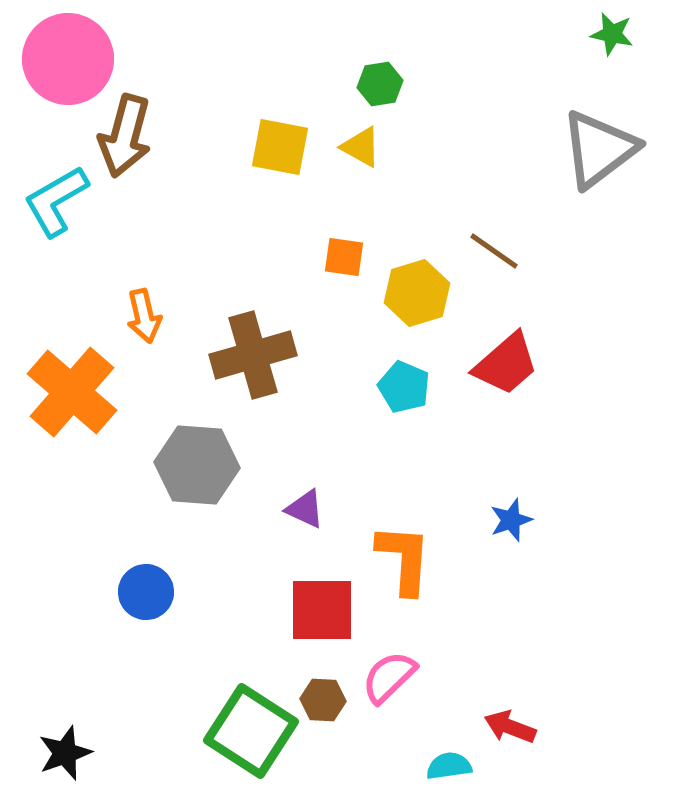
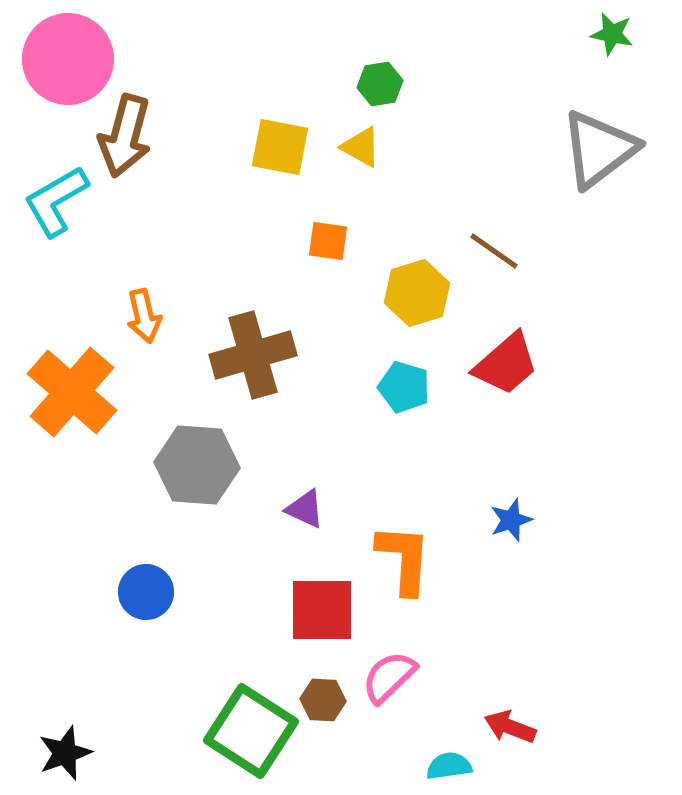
orange square: moved 16 px left, 16 px up
cyan pentagon: rotated 6 degrees counterclockwise
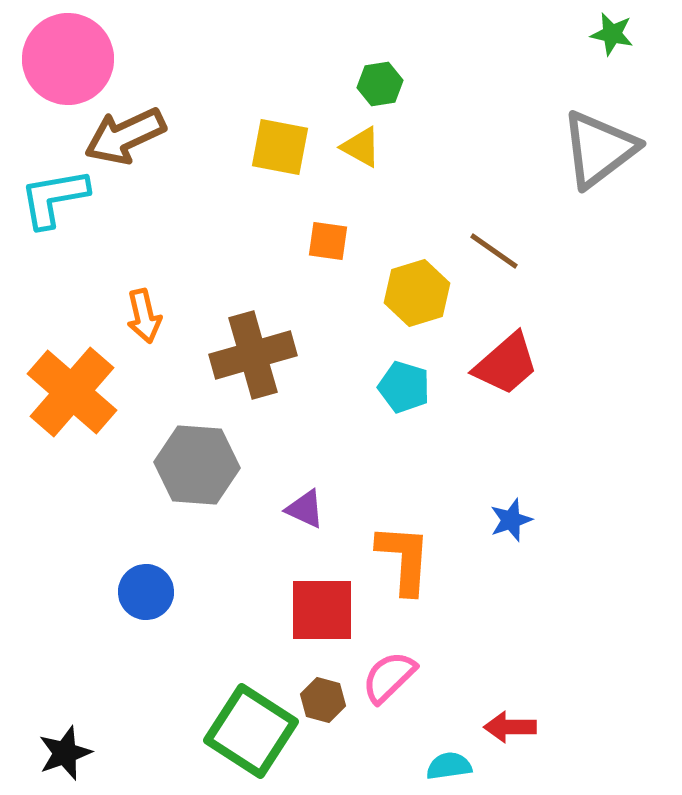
brown arrow: rotated 50 degrees clockwise
cyan L-shape: moved 2 px left, 3 px up; rotated 20 degrees clockwise
brown hexagon: rotated 12 degrees clockwise
red arrow: rotated 21 degrees counterclockwise
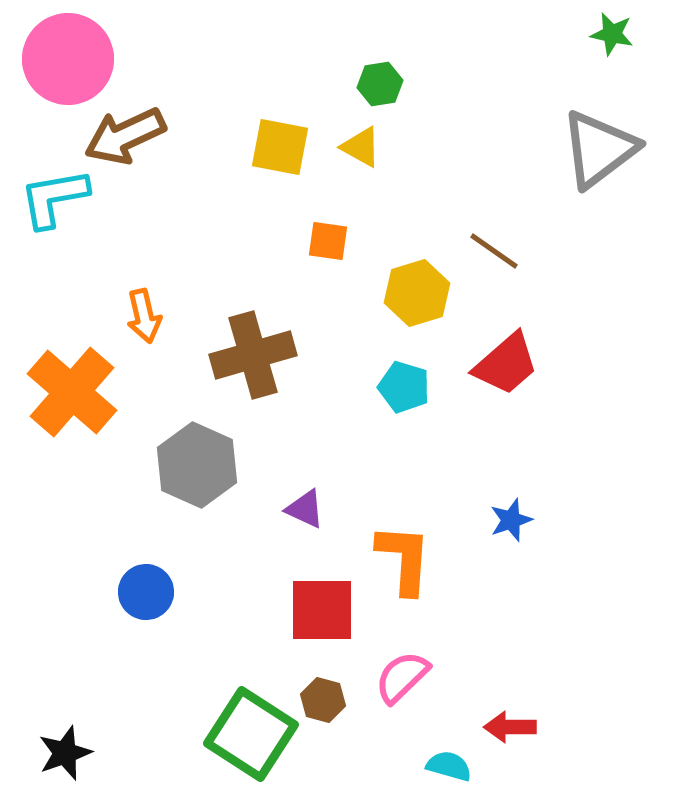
gray hexagon: rotated 20 degrees clockwise
pink semicircle: moved 13 px right
green square: moved 3 px down
cyan semicircle: rotated 24 degrees clockwise
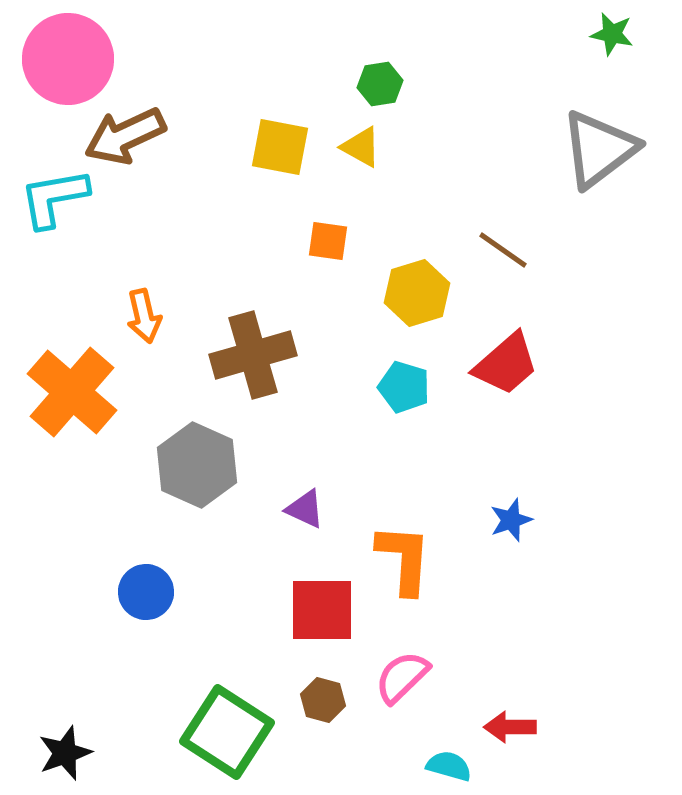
brown line: moved 9 px right, 1 px up
green square: moved 24 px left, 2 px up
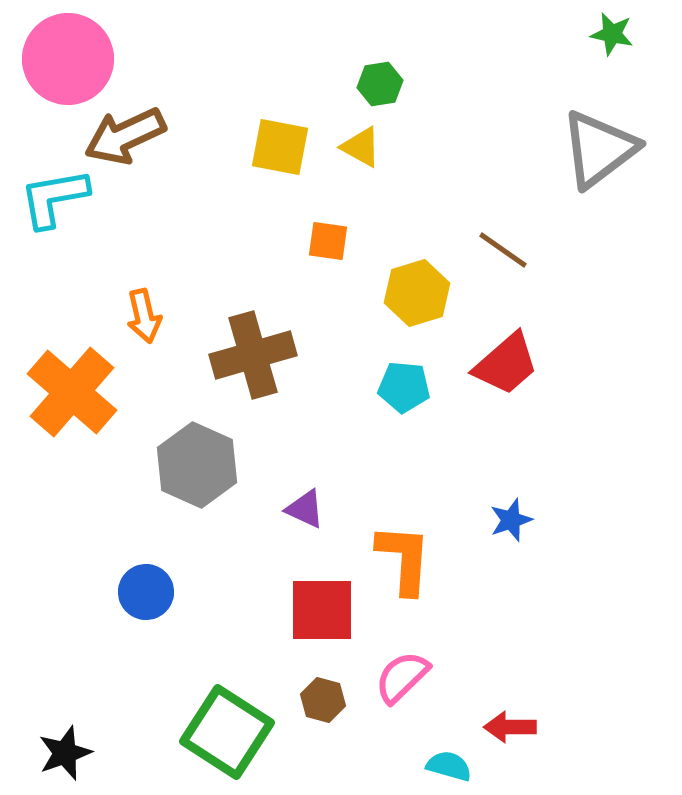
cyan pentagon: rotated 12 degrees counterclockwise
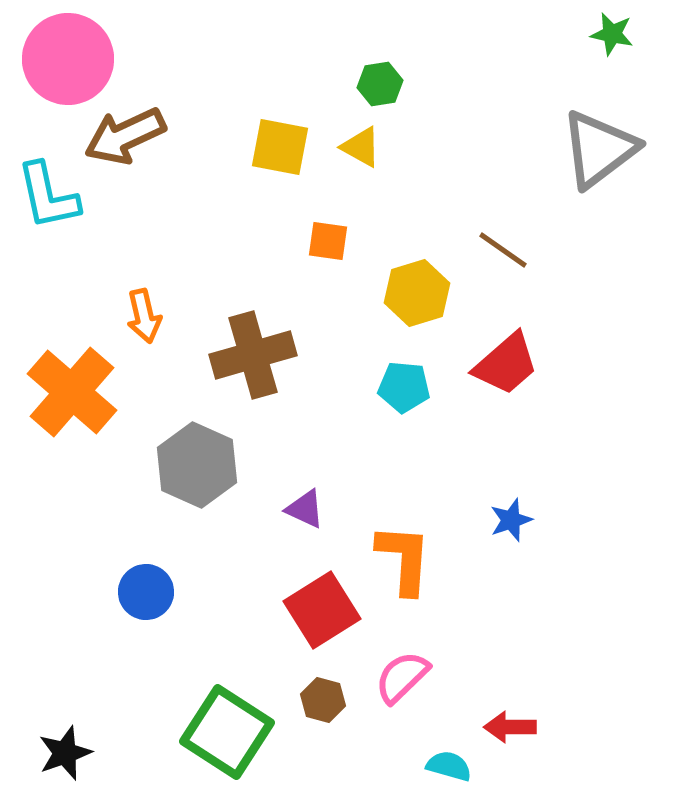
cyan L-shape: moved 6 px left, 2 px up; rotated 92 degrees counterclockwise
red square: rotated 32 degrees counterclockwise
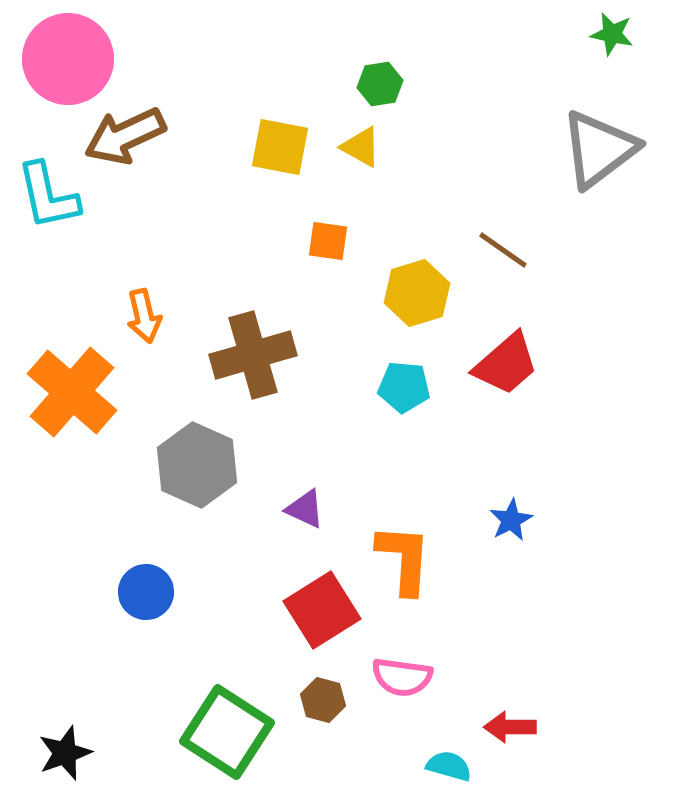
blue star: rotated 9 degrees counterclockwise
pink semicircle: rotated 128 degrees counterclockwise
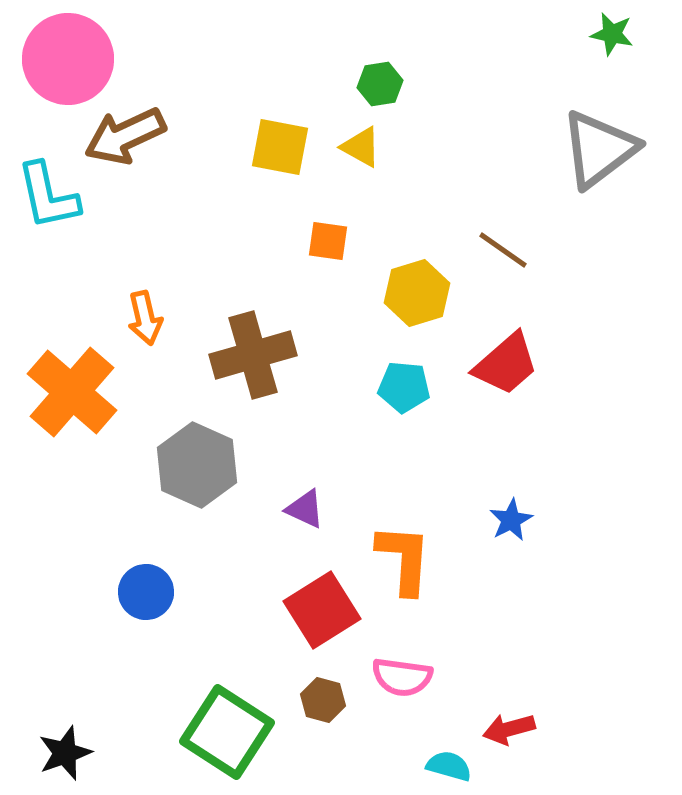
orange arrow: moved 1 px right, 2 px down
red arrow: moved 1 px left, 2 px down; rotated 15 degrees counterclockwise
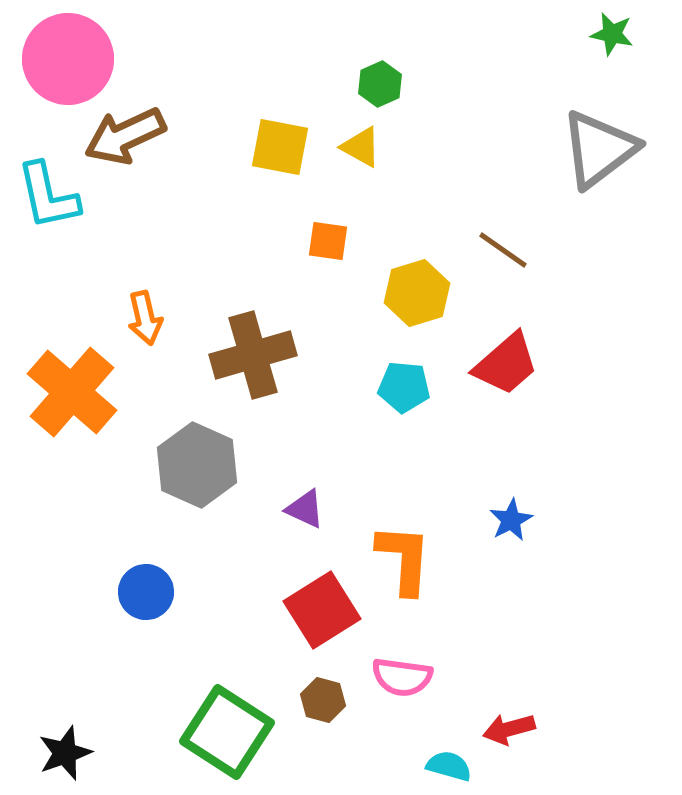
green hexagon: rotated 15 degrees counterclockwise
